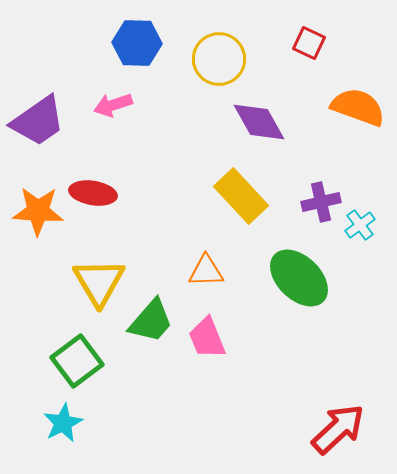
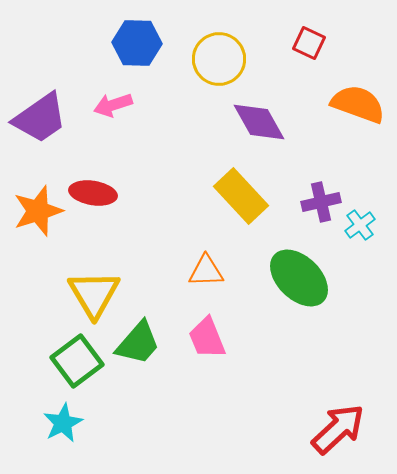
orange semicircle: moved 3 px up
purple trapezoid: moved 2 px right, 3 px up
orange star: rotated 21 degrees counterclockwise
yellow triangle: moved 5 px left, 12 px down
green trapezoid: moved 13 px left, 22 px down
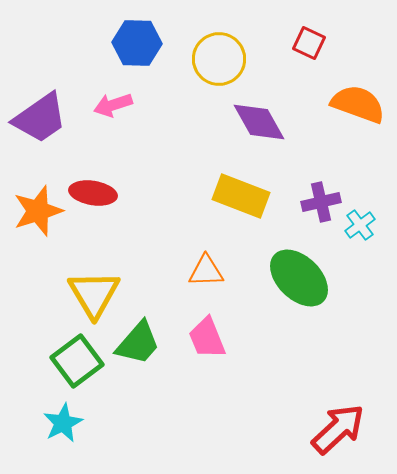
yellow rectangle: rotated 26 degrees counterclockwise
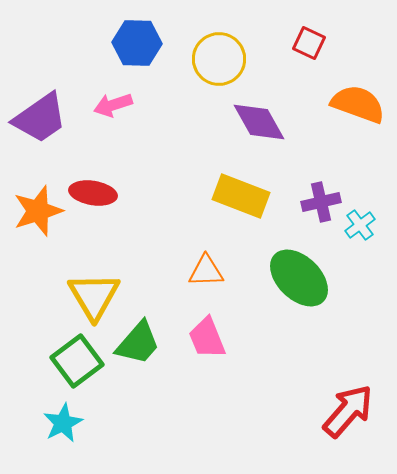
yellow triangle: moved 2 px down
red arrow: moved 10 px right, 18 px up; rotated 6 degrees counterclockwise
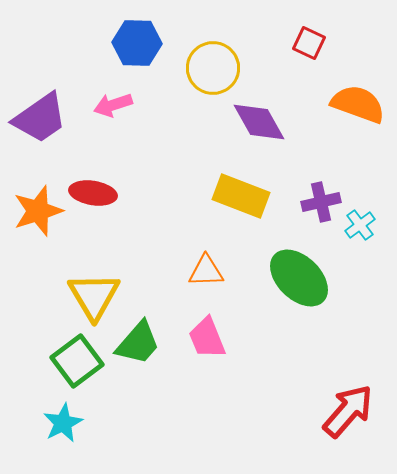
yellow circle: moved 6 px left, 9 px down
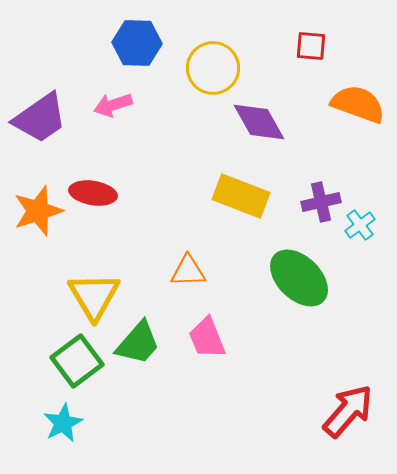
red square: moved 2 px right, 3 px down; rotated 20 degrees counterclockwise
orange triangle: moved 18 px left
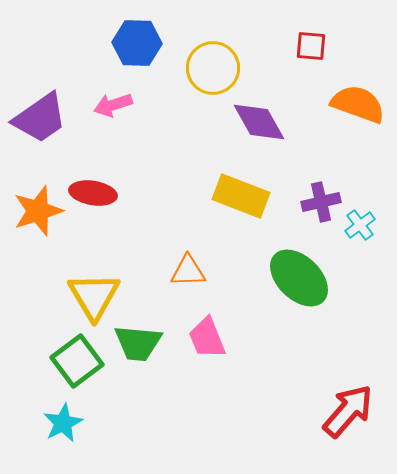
green trapezoid: rotated 54 degrees clockwise
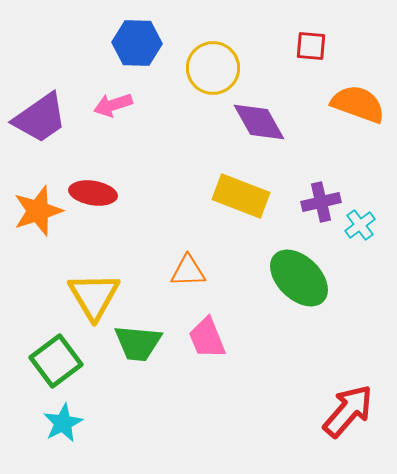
green square: moved 21 px left
